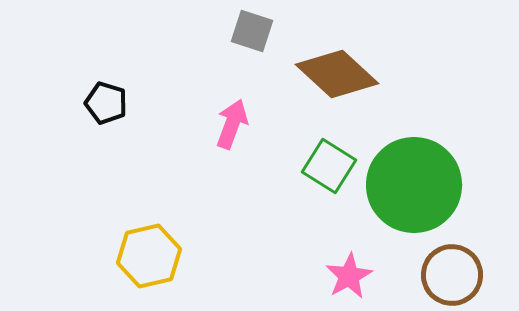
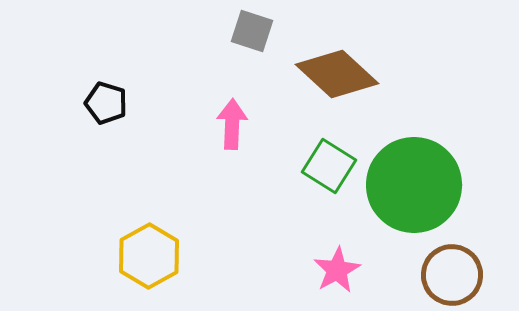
pink arrow: rotated 18 degrees counterclockwise
yellow hexagon: rotated 16 degrees counterclockwise
pink star: moved 12 px left, 6 px up
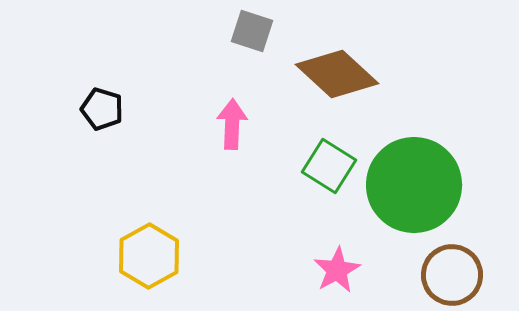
black pentagon: moved 4 px left, 6 px down
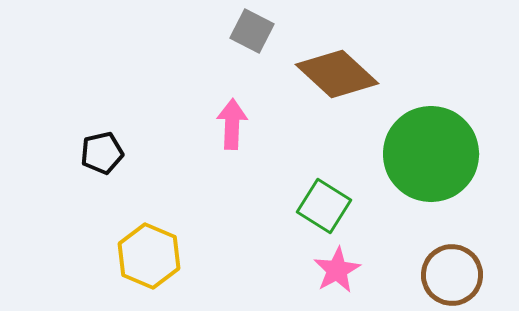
gray square: rotated 9 degrees clockwise
black pentagon: moved 44 px down; rotated 30 degrees counterclockwise
green square: moved 5 px left, 40 px down
green circle: moved 17 px right, 31 px up
yellow hexagon: rotated 8 degrees counterclockwise
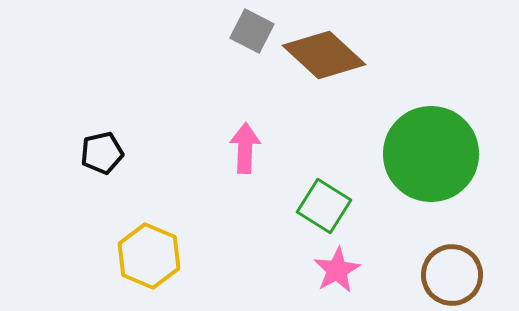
brown diamond: moved 13 px left, 19 px up
pink arrow: moved 13 px right, 24 px down
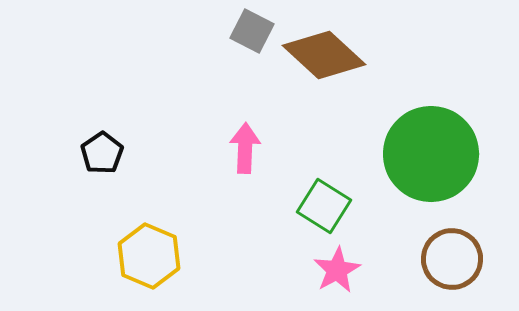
black pentagon: rotated 21 degrees counterclockwise
brown circle: moved 16 px up
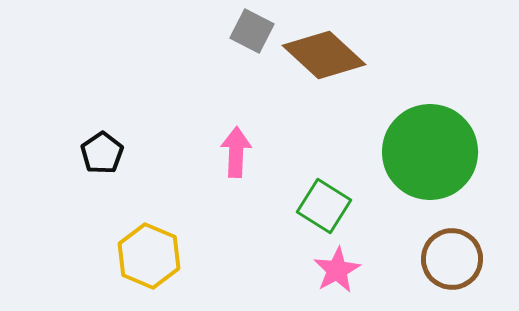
pink arrow: moved 9 px left, 4 px down
green circle: moved 1 px left, 2 px up
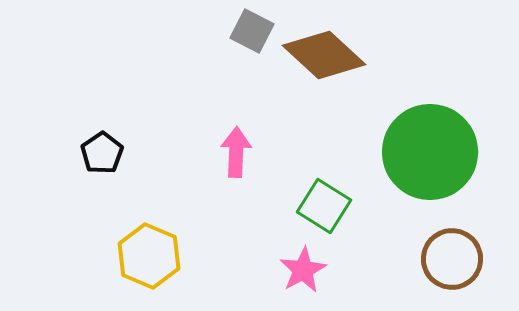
pink star: moved 34 px left
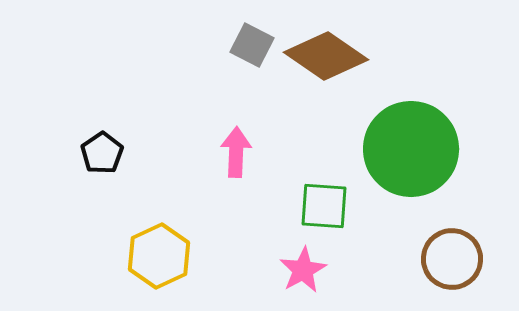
gray square: moved 14 px down
brown diamond: moved 2 px right, 1 px down; rotated 8 degrees counterclockwise
green circle: moved 19 px left, 3 px up
green square: rotated 28 degrees counterclockwise
yellow hexagon: moved 10 px right; rotated 12 degrees clockwise
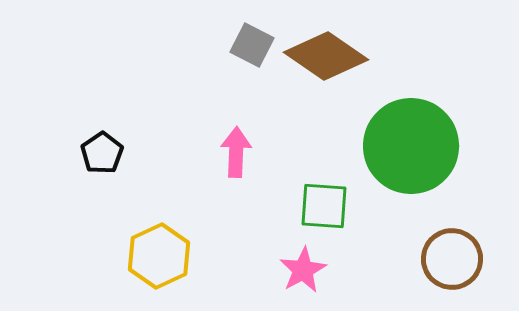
green circle: moved 3 px up
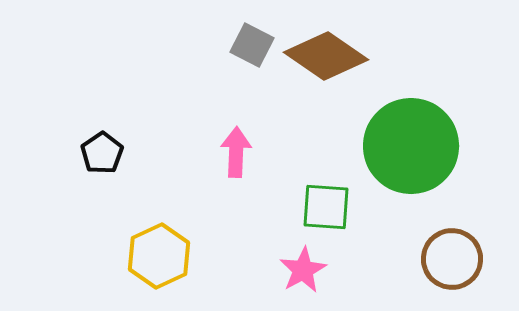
green square: moved 2 px right, 1 px down
